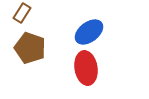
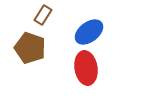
brown rectangle: moved 21 px right, 2 px down
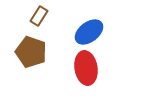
brown rectangle: moved 4 px left, 1 px down
brown pentagon: moved 1 px right, 4 px down
